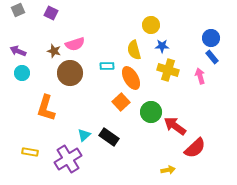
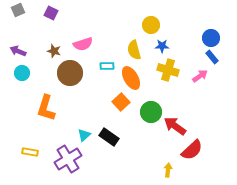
pink semicircle: moved 8 px right
pink arrow: rotated 70 degrees clockwise
red semicircle: moved 3 px left, 2 px down
yellow arrow: rotated 72 degrees counterclockwise
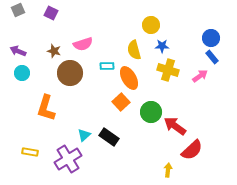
orange ellipse: moved 2 px left
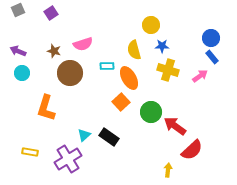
purple square: rotated 32 degrees clockwise
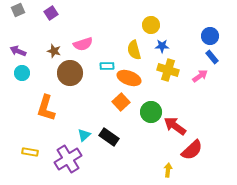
blue circle: moved 1 px left, 2 px up
orange ellipse: rotated 40 degrees counterclockwise
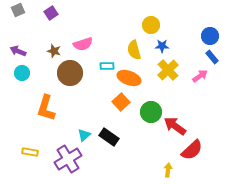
yellow cross: rotated 30 degrees clockwise
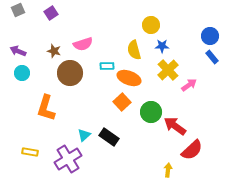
pink arrow: moved 11 px left, 9 px down
orange square: moved 1 px right
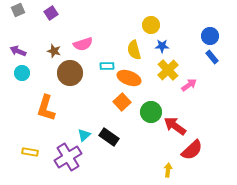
purple cross: moved 2 px up
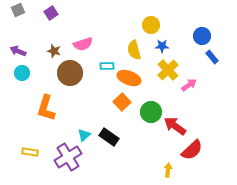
blue circle: moved 8 px left
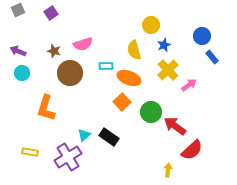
blue star: moved 2 px right, 1 px up; rotated 24 degrees counterclockwise
cyan rectangle: moved 1 px left
